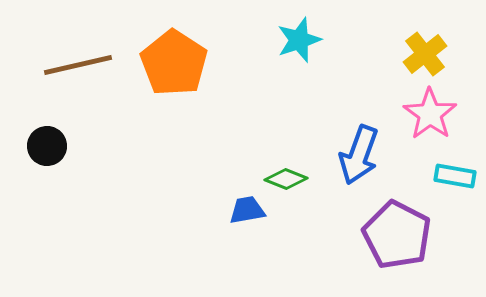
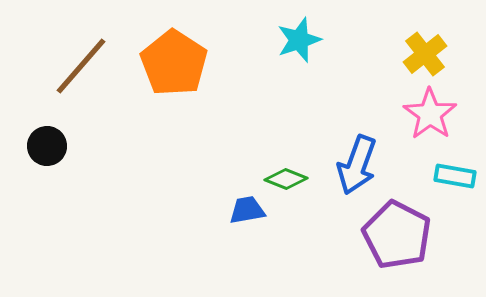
brown line: moved 3 px right, 1 px down; rotated 36 degrees counterclockwise
blue arrow: moved 2 px left, 10 px down
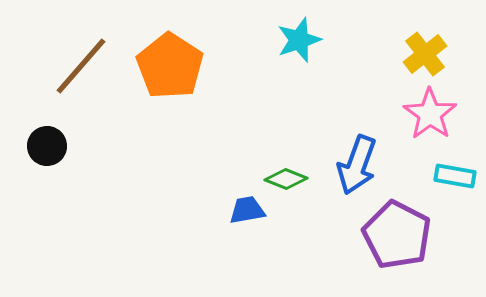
orange pentagon: moved 4 px left, 3 px down
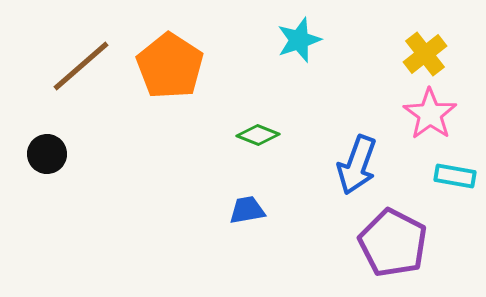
brown line: rotated 8 degrees clockwise
black circle: moved 8 px down
green diamond: moved 28 px left, 44 px up
purple pentagon: moved 4 px left, 8 px down
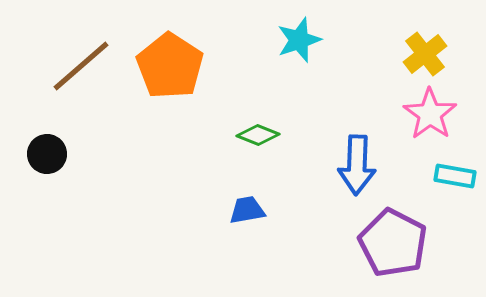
blue arrow: rotated 18 degrees counterclockwise
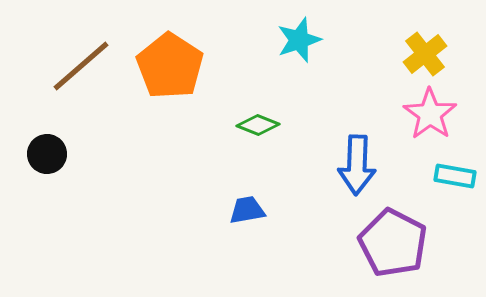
green diamond: moved 10 px up
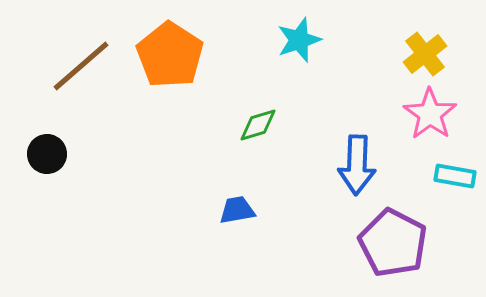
orange pentagon: moved 11 px up
green diamond: rotated 39 degrees counterclockwise
blue trapezoid: moved 10 px left
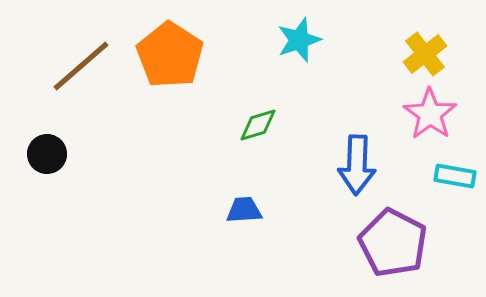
blue trapezoid: moved 7 px right; rotated 6 degrees clockwise
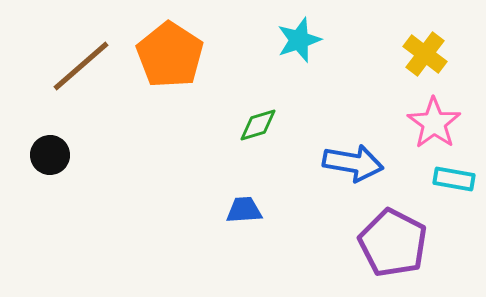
yellow cross: rotated 15 degrees counterclockwise
pink star: moved 4 px right, 9 px down
black circle: moved 3 px right, 1 px down
blue arrow: moved 4 px left, 2 px up; rotated 82 degrees counterclockwise
cyan rectangle: moved 1 px left, 3 px down
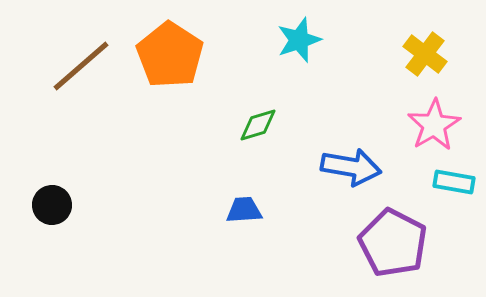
pink star: moved 2 px down; rotated 6 degrees clockwise
black circle: moved 2 px right, 50 px down
blue arrow: moved 2 px left, 4 px down
cyan rectangle: moved 3 px down
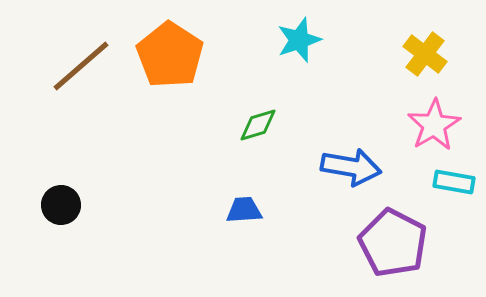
black circle: moved 9 px right
